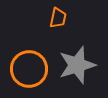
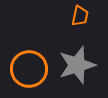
orange trapezoid: moved 22 px right, 2 px up
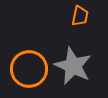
gray star: moved 4 px left, 1 px down; rotated 30 degrees counterclockwise
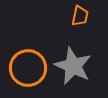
orange circle: moved 1 px left, 1 px up
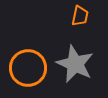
gray star: moved 2 px right, 2 px up
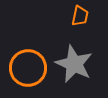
gray star: moved 1 px left
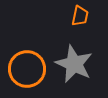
orange circle: moved 1 px left, 1 px down
